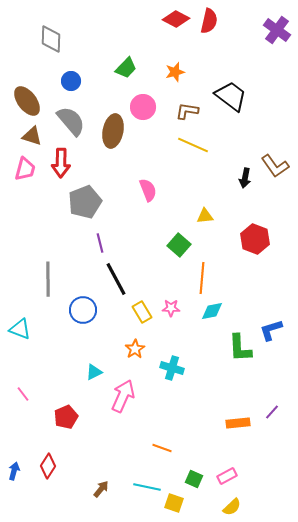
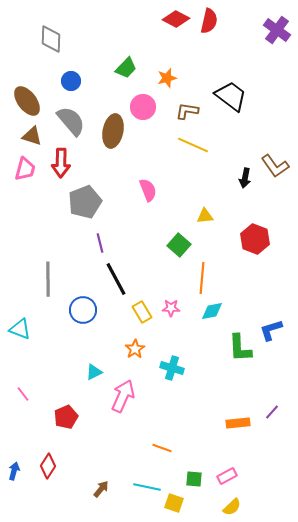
orange star at (175, 72): moved 8 px left, 6 px down
green square at (194, 479): rotated 18 degrees counterclockwise
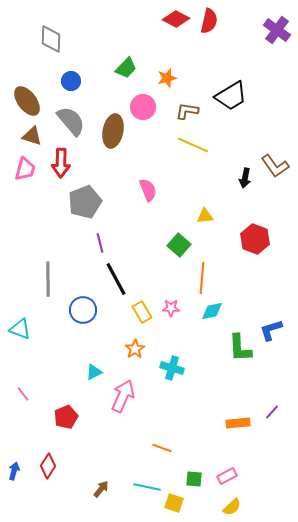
black trapezoid at (231, 96): rotated 112 degrees clockwise
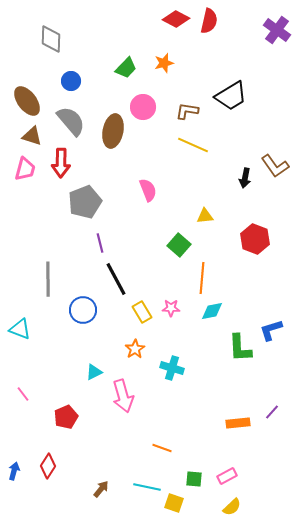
orange star at (167, 78): moved 3 px left, 15 px up
pink arrow at (123, 396): rotated 140 degrees clockwise
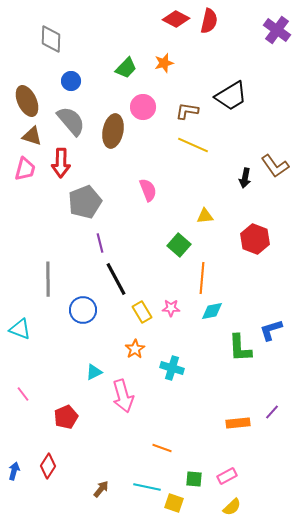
brown ellipse at (27, 101): rotated 12 degrees clockwise
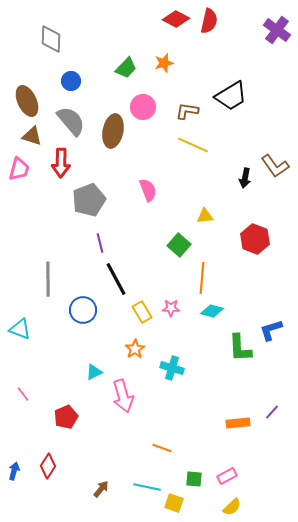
pink trapezoid at (25, 169): moved 6 px left
gray pentagon at (85, 202): moved 4 px right, 2 px up
cyan diamond at (212, 311): rotated 25 degrees clockwise
